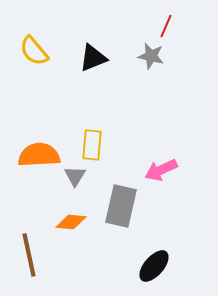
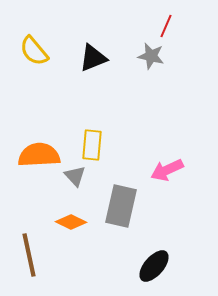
pink arrow: moved 6 px right
gray triangle: rotated 15 degrees counterclockwise
orange diamond: rotated 20 degrees clockwise
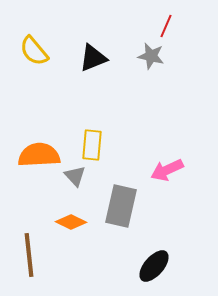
brown line: rotated 6 degrees clockwise
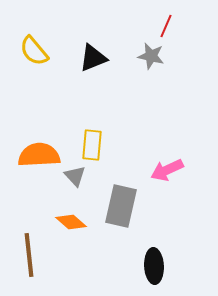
orange diamond: rotated 16 degrees clockwise
black ellipse: rotated 44 degrees counterclockwise
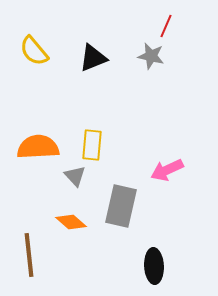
orange semicircle: moved 1 px left, 8 px up
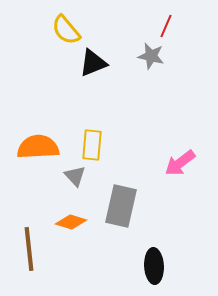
yellow semicircle: moved 32 px right, 21 px up
black triangle: moved 5 px down
pink arrow: moved 13 px right, 7 px up; rotated 12 degrees counterclockwise
orange diamond: rotated 24 degrees counterclockwise
brown line: moved 6 px up
